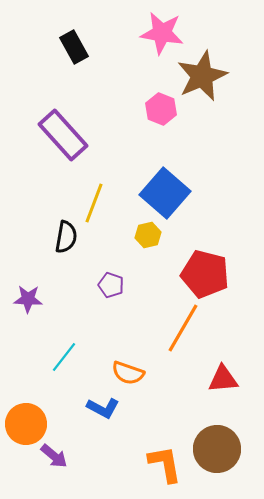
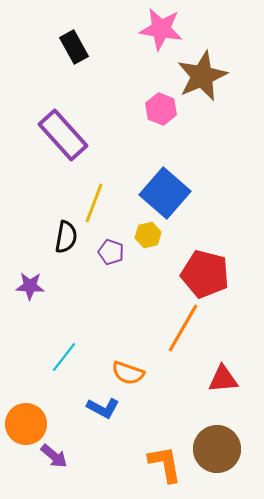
pink star: moved 1 px left, 4 px up
purple pentagon: moved 33 px up
purple star: moved 2 px right, 13 px up
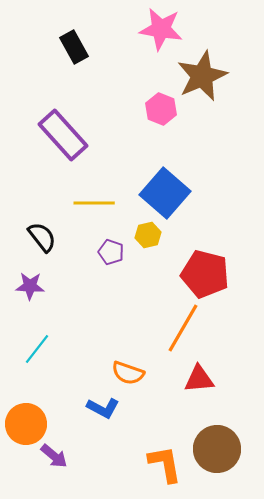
yellow line: rotated 69 degrees clockwise
black semicircle: moved 24 px left; rotated 48 degrees counterclockwise
cyan line: moved 27 px left, 8 px up
red triangle: moved 24 px left
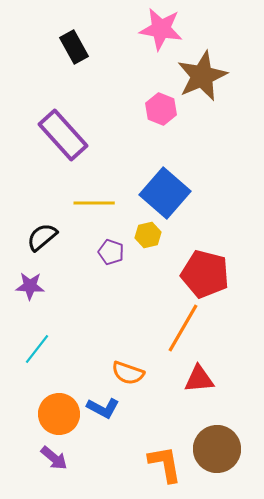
black semicircle: rotated 92 degrees counterclockwise
orange circle: moved 33 px right, 10 px up
purple arrow: moved 2 px down
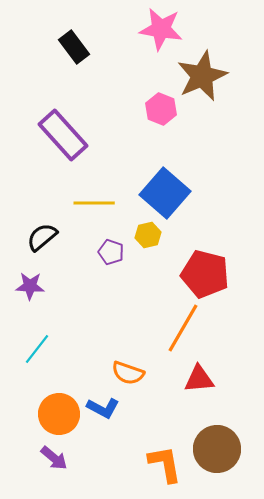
black rectangle: rotated 8 degrees counterclockwise
